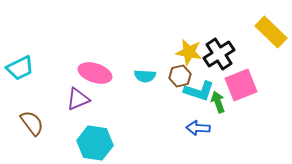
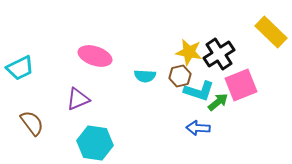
pink ellipse: moved 17 px up
green arrow: rotated 70 degrees clockwise
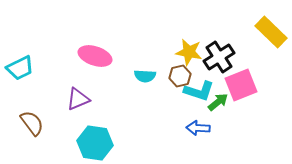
black cross: moved 3 px down
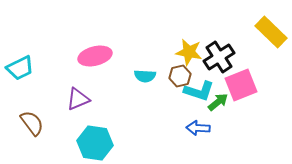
pink ellipse: rotated 32 degrees counterclockwise
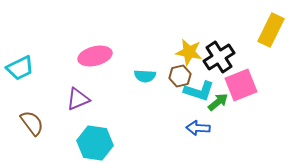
yellow rectangle: moved 2 px up; rotated 72 degrees clockwise
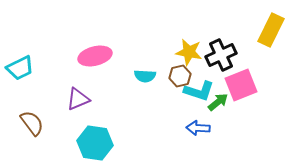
black cross: moved 2 px right, 2 px up; rotated 8 degrees clockwise
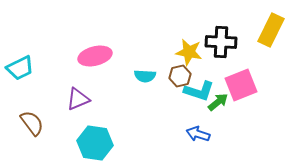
black cross: moved 13 px up; rotated 28 degrees clockwise
blue arrow: moved 6 px down; rotated 15 degrees clockwise
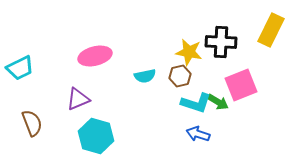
cyan semicircle: rotated 15 degrees counterclockwise
cyan L-shape: moved 3 px left, 12 px down
green arrow: rotated 70 degrees clockwise
brown semicircle: rotated 16 degrees clockwise
cyan hexagon: moved 1 px right, 7 px up; rotated 8 degrees clockwise
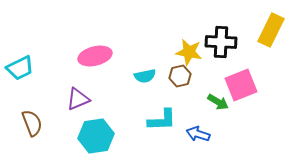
cyan L-shape: moved 34 px left, 17 px down; rotated 20 degrees counterclockwise
cyan hexagon: rotated 24 degrees counterclockwise
